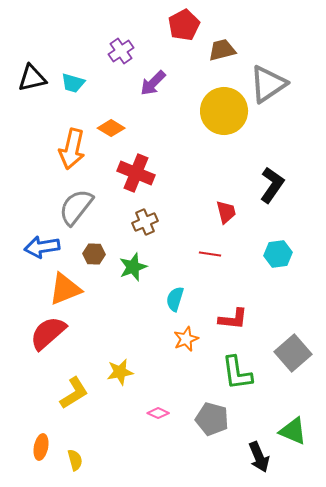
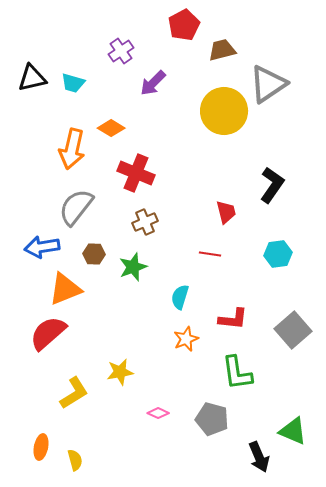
cyan semicircle: moved 5 px right, 2 px up
gray square: moved 23 px up
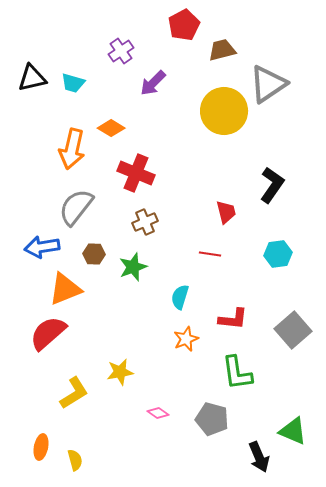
pink diamond: rotated 10 degrees clockwise
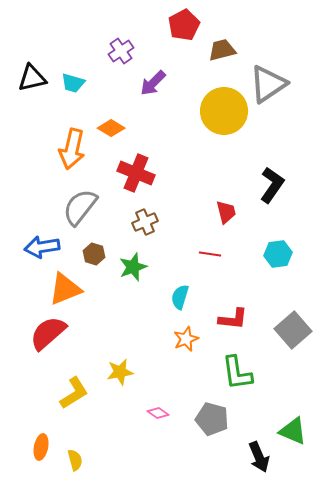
gray semicircle: moved 4 px right
brown hexagon: rotated 15 degrees clockwise
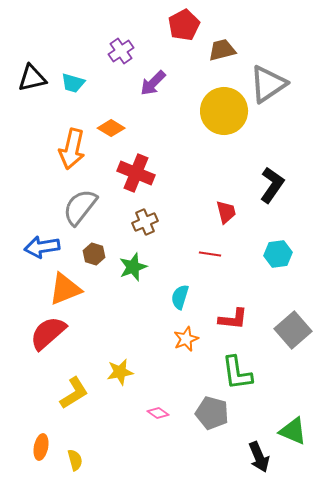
gray pentagon: moved 6 px up
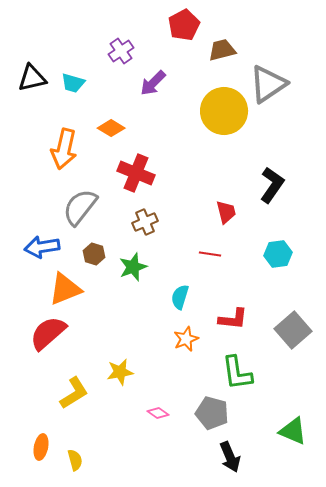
orange arrow: moved 8 px left
black arrow: moved 29 px left
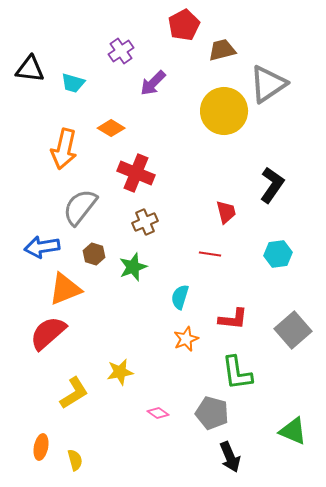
black triangle: moved 2 px left, 9 px up; rotated 20 degrees clockwise
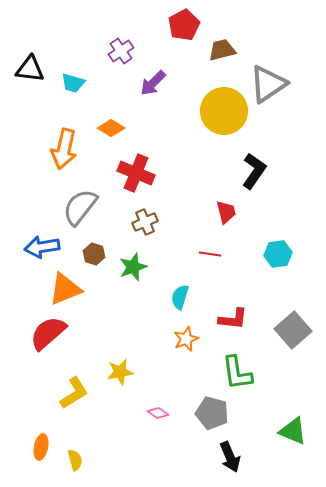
black L-shape: moved 18 px left, 14 px up
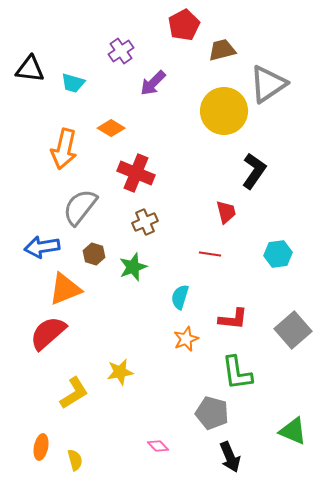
pink diamond: moved 33 px down; rotated 10 degrees clockwise
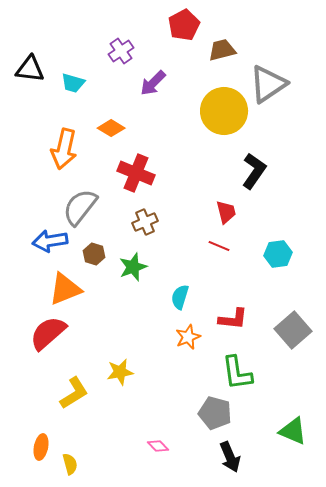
blue arrow: moved 8 px right, 6 px up
red line: moved 9 px right, 8 px up; rotated 15 degrees clockwise
orange star: moved 2 px right, 2 px up
gray pentagon: moved 3 px right
yellow semicircle: moved 5 px left, 4 px down
